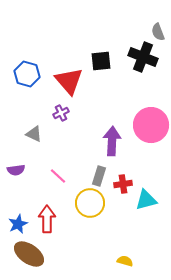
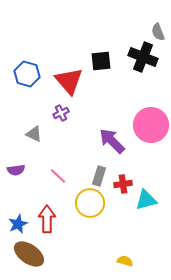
purple arrow: rotated 48 degrees counterclockwise
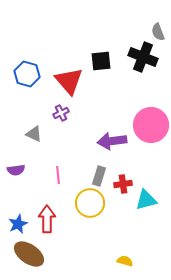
purple arrow: rotated 52 degrees counterclockwise
pink line: moved 1 px up; rotated 42 degrees clockwise
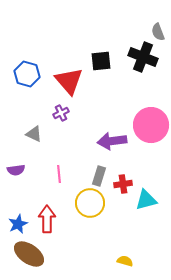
pink line: moved 1 px right, 1 px up
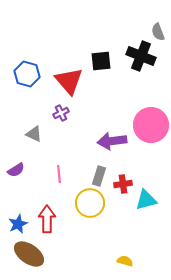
black cross: moved 2 px left, 1 px up
purple semicircle: rotated 24 degrees counterclockwise
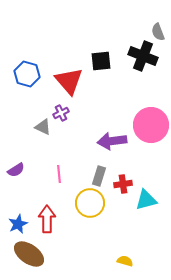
black cross: moved 2 px right
gray triangle: moved 9 px right, 7 px up
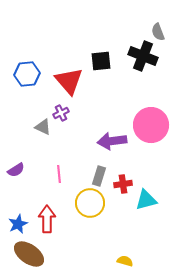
blue hexagon: rotated 20 degrees counterclockwise
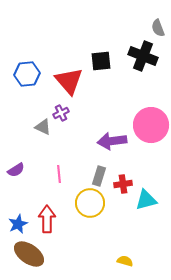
gray semicircle: moved 4 px up
